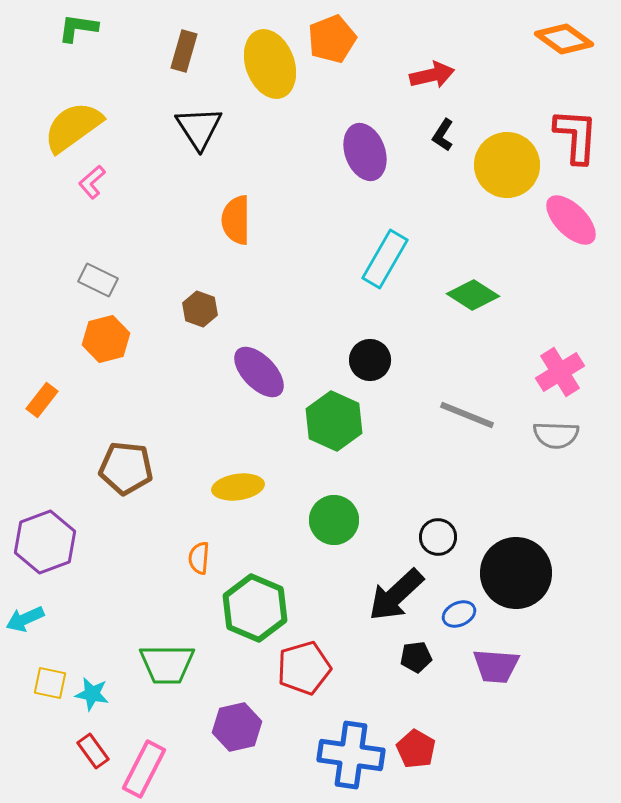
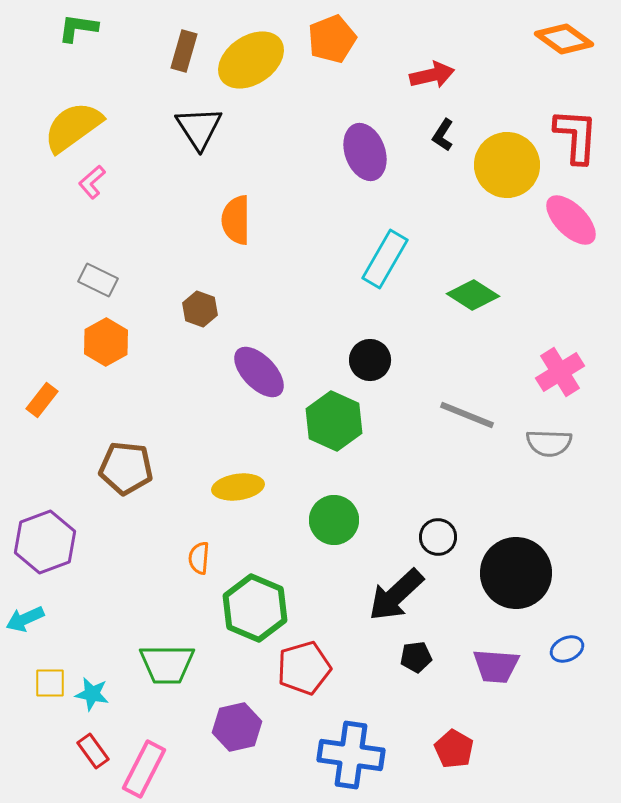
yellow ellipse at (270, 64): moved 19 px left, 4 px up; rotated 76 degrees clockwise
orange hexagon at (106, 339): moved 3 px down; rotated 15 degrees counterclockwise
gray semicircle at (556, 435): moved 7 px left, 8 px down
blue ellipse at (459, 614): moved 108 px right, 35 px down
yellow square at (50, 683): rotated 12 degrees counterclockwise
red pentagon at (416, 749): moved 38 px right
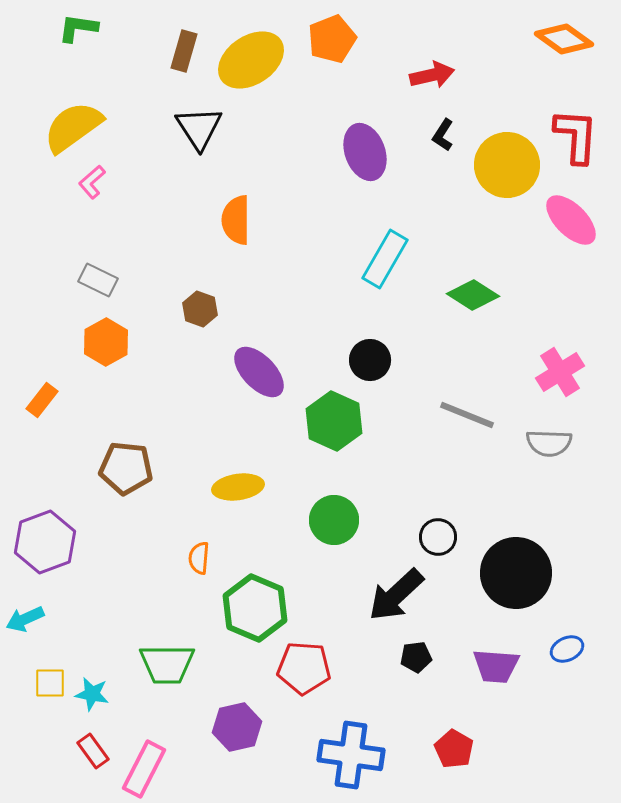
red pentagon at (304, 668): rotated 20 degrees clockwise
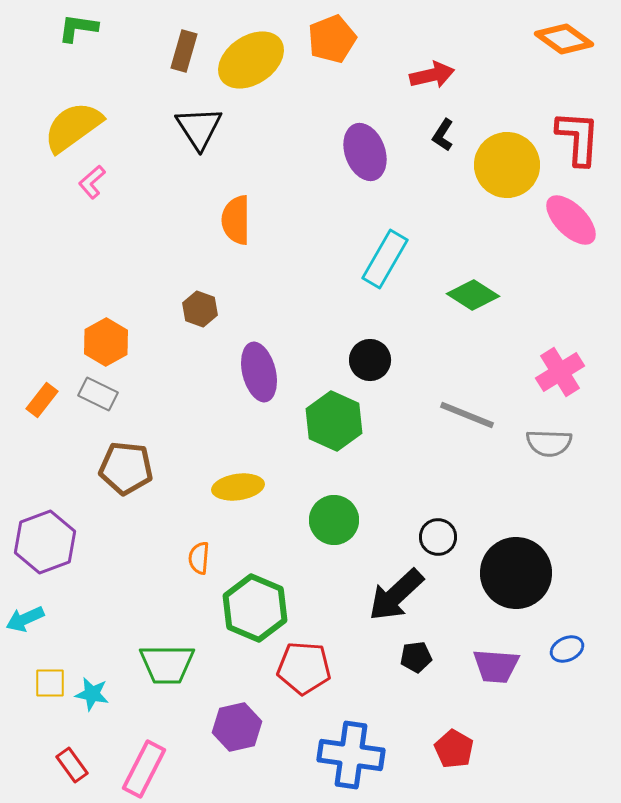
red L-shape at (576, 136): moved 2 px right, 2 px down
gray rectangle at (98, 280): moved 114 px down
purple ellipse at (259, 372): rotated 30 degrees clockwise
red rectangle at (93, 751): moved 21 px left, 14 px down
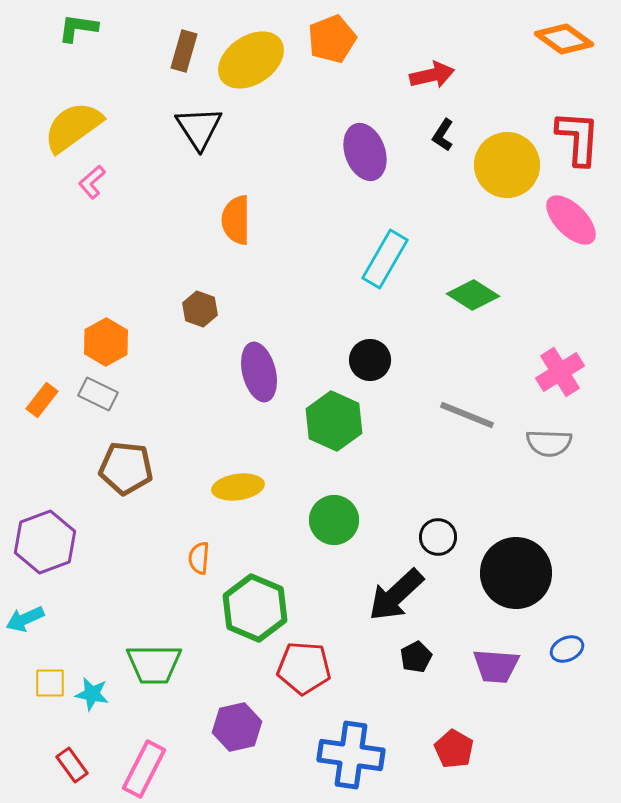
black pentagon at (416, 657): rotated 20 degrees counterclockwise
green trapezoid at (167, 664): moved 13 px left
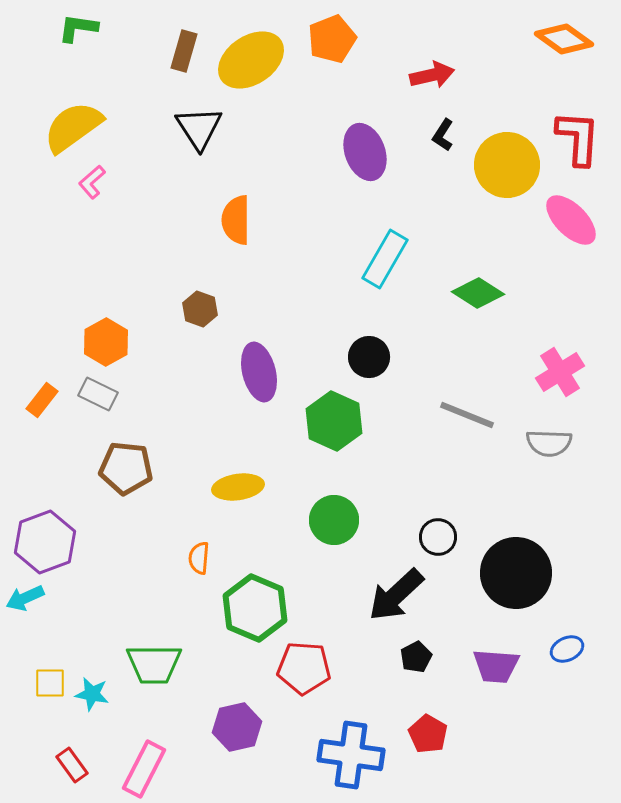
green diamond at (473, 295): moved 5 px right, 2 px up
black circle at (370, 360): moved 1 px left, 3 px up
cyan arrow at (25, 619): moved 21 px up
red pentagon at (454, 749): moved 26 px left, 15 px up
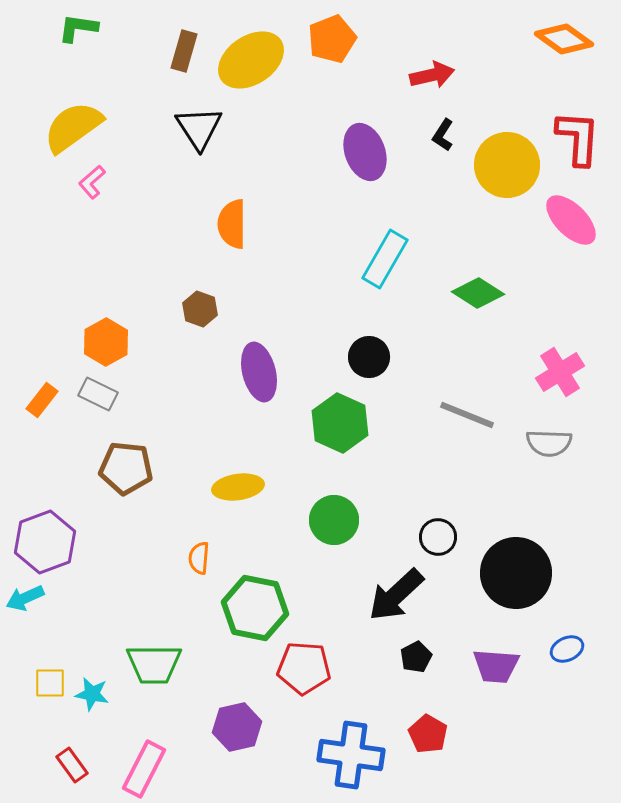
orange semicircle at (236, 220): moved 4 px left, 4 px down
green hexagon at (334, 421): moved 6 px right, 2 px down
green hexagon at (255, 608): rotated 12 degrees counterclockwise
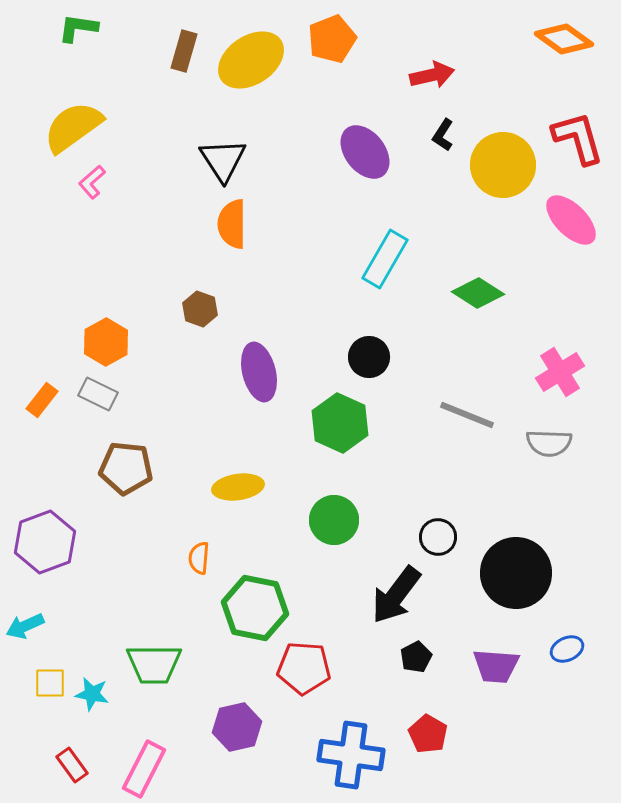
black triangle at (199, 128): moved 24 px right, 32 px down
red L-shape at (578, 138): rotated 20 degrees counterclockwise
purple ellipse at (365, 152): rotated 18 degrees counterclockwise
yellow circle at (507, 165): moved 4 px left
black arrow at (396, 595): rotated 10 degrees counterclockwise
cyan arrow at (25, 598): moved 28 px down
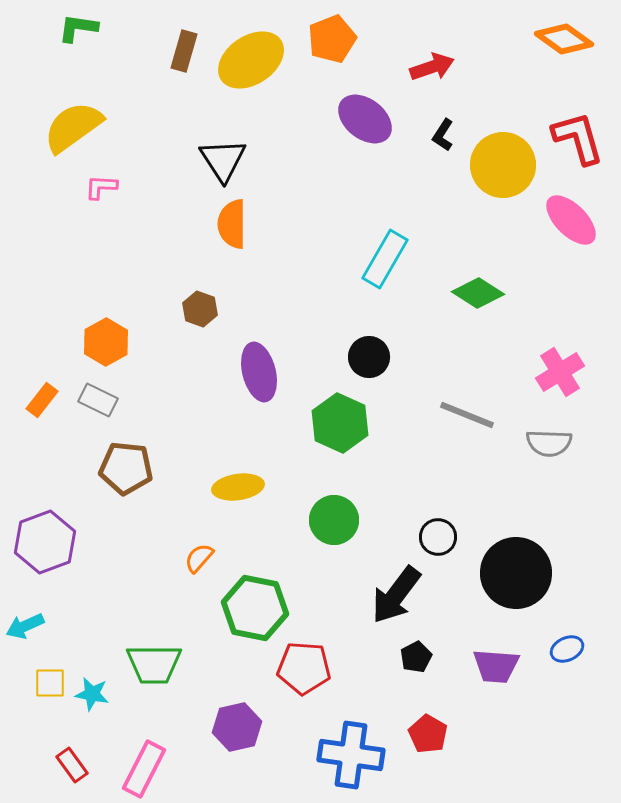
red arrow at (432, 75): moved 8 px up; rotated 6 degrees counterclockwise
purple ellipse at (365, 152): moved 33 px up; rotated 14 degrees counterclockwise
pink L-shape at (92, 182): moved 9 px right, 5 px down; rotated 44 degrees clockwise
gray rectangle at (98, 394): moved 6 px down
orange semicircle at (199, 558): rotated 36 degrees clockwise
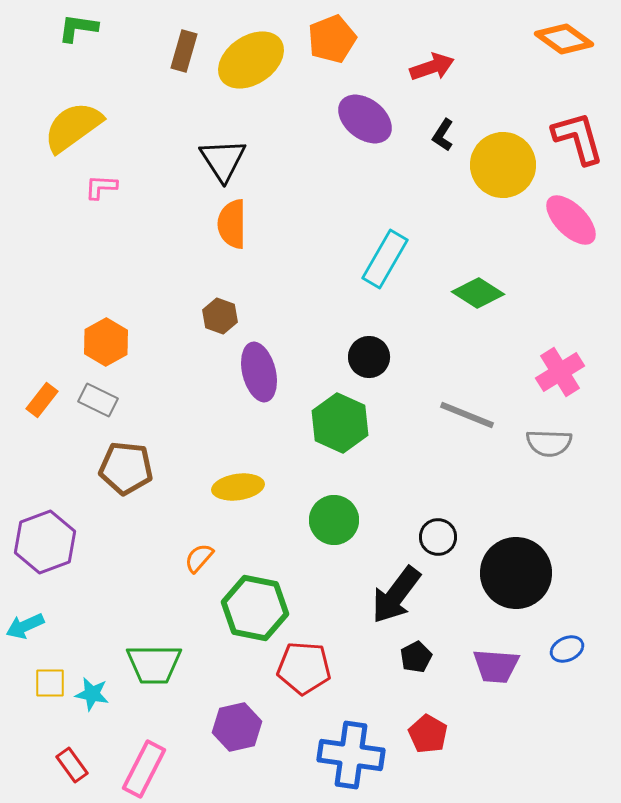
brown hexagon at (200, 309): moved 20 px right, 7 px down
